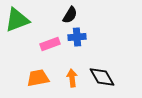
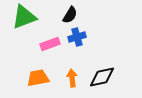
green triangle: moved 7 px right, 3 px up
blue cross: rotated 12 degrees counterclockwise
black diamond: rotated 72 degrees counterclockwise
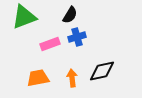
black diamond: moved 6 px up
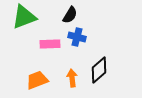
blue cross: rotated 30 degrees clockwise
pink rectangle: rotated 18 degrees clockwise
black diamond: moved 3 px left, 1 px up; rotated 28 degrees counterclockwise
orange trapezoid: moved 1 px left, 2 px down; rotated 10 degrees counterclockwise
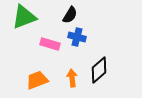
pink rectangle: rotated 18 degrees clockwise
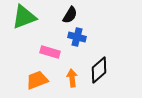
pink rectangle: moved 8 px down
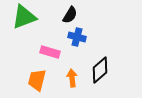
black diamond: moved 1 px right
orange trapezoid: rotated 55 degrees counterclockwise
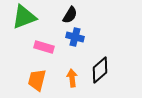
blue cross: moved 2 px left
pink rectangle: moved 6 px left, 5 px up
